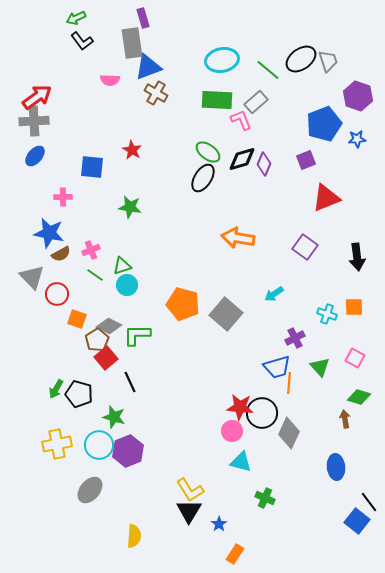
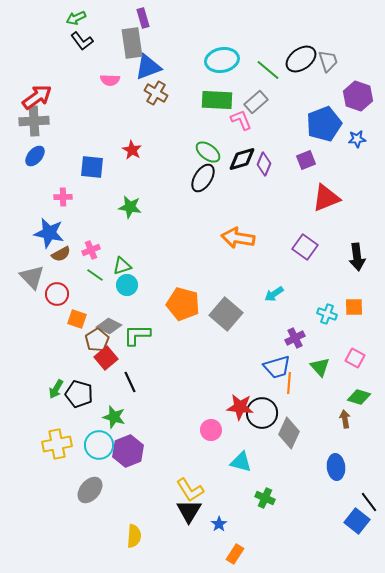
pink circle at (232, 431): moved 21 px left, 1 px up
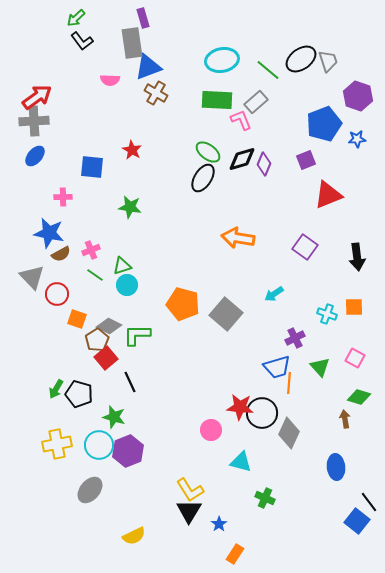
green arrow at (76, 18): rotated 18 degrees counterclockwise
red triangle at (326, 198): moved 2 px right, 3 px up
yellow semicircle at (134, 536): rotated 60 degrees clockwise
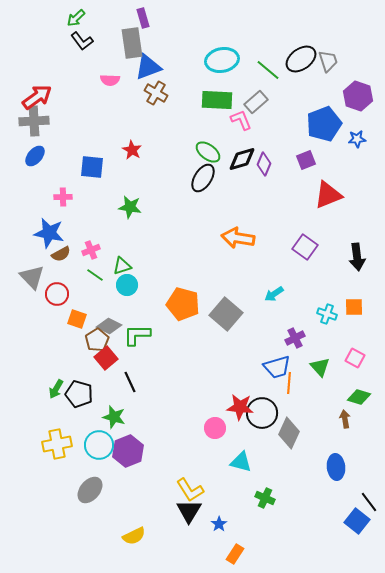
pink circle at (211, 430): moved 4 px right, 2 px up
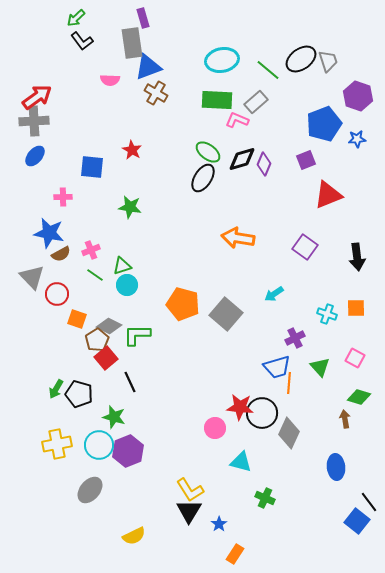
pink L-shape at (241, 120): moved 4 px left; rotated 45 degrees counterclockwise
orange square at (354, 307): moved 2 px right, 1 px down
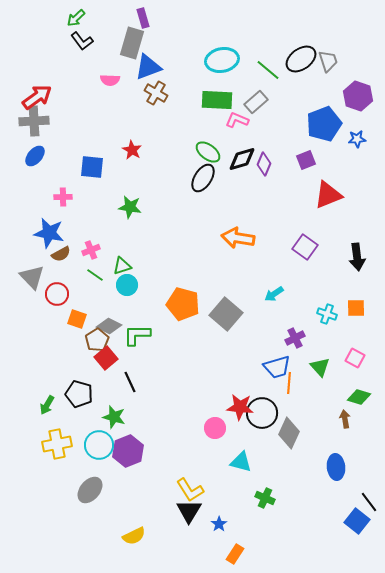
gray rectangle at (132, 43): rotated 24 degrees clockwise
green arrow at (56, 389): moved 9 px left, 16 px down
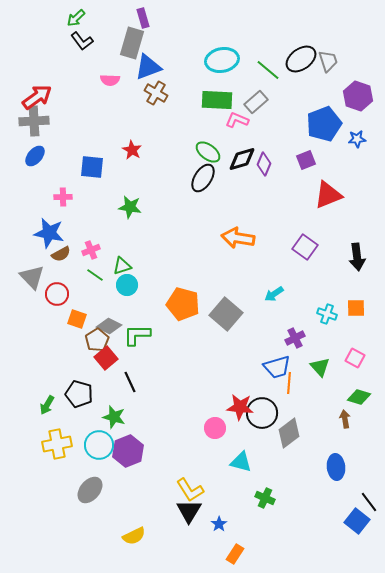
gray diamond at (289, 433): rotated 28 degrees clockwise
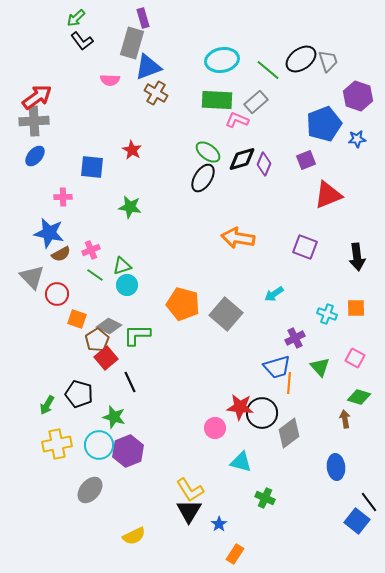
purple square at (305, 247): rotated 15 degrees counterclockwise
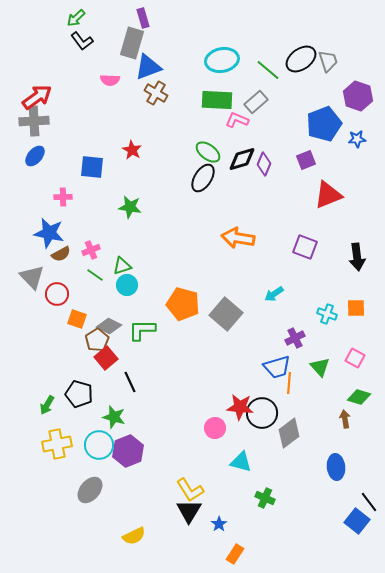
green L-shape at (137, 335): moved 5 px right, 5 px up
